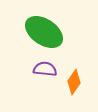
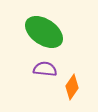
orange diamond: moved 2 px left, 5 px down
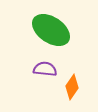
green ellipse: moved 7 px right, 2 px up
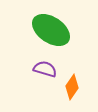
purple semicircle: rotated 10 degrees clockwise
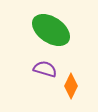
orange diamond: moved 1 px left, 1 px up; rotated 10 degrees counterclockwise
